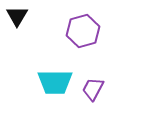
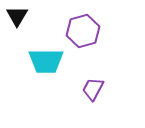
cyan trapezoid: moved 9 px left, 21 px up
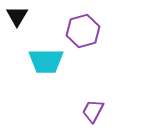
purple trapezoid: moved 22 px down
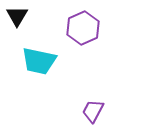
purple hexagon: moved 3 px up; rotated 8 degrees counterclockwise
cyan trapezoid: moved 7 px left; rotated 12 degrees clockwise
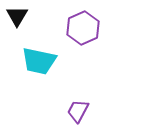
purple trapezoid: moved 15 px left
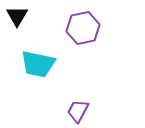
purple hexagon: rotated 12 degrees clockwise
cyan trapezoid: moved 1 px left, 3 px down
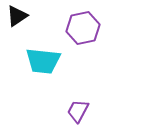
black triangle: rotated 25 degrees clockwise
cyan trapezoid: moved 5 px right, 3 px up; rotated 6 degrees counterclockwise
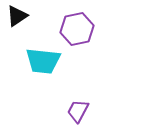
purple hexagon: moved 6 px left, 1 px down
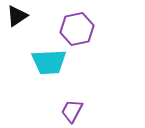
cyan trapezoid: moved 6 px right, 1 px down; rotated 9 degrees counterclockwise
purple trapezoid: moved 6 px left
